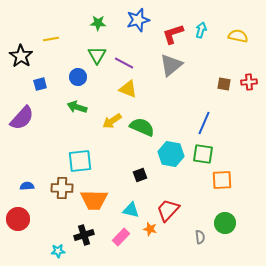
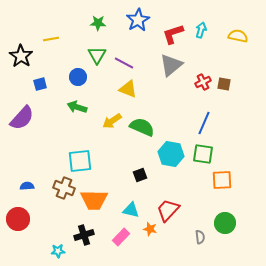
blue star: rotated 15 degrees counterclockwise
red cross: moved 46 px left; rotated 21 degrees counterclockwise
brown cross: moved 2 px right; rotated 20 degrees clockwise
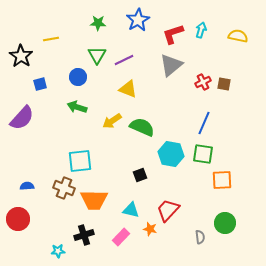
purple line: moved 3 px up; rotated 54 degrees counterclockwise
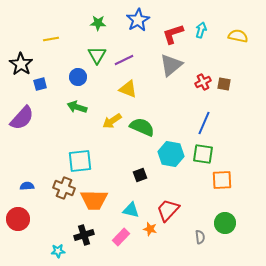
black star: moved 8 px down
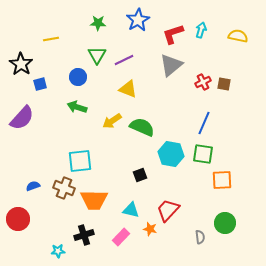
blue semicircle: moved 6 px right; rotated 16 degrees counterclockwise
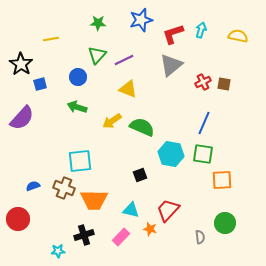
blue star: moved 3 px right; rotated 15 degrees clockwise
green triangle: rotated 12 degrees clockwise
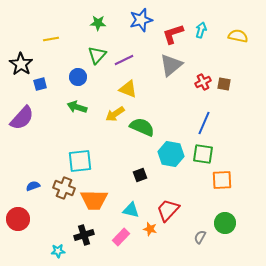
yellow arrow: moved 3 px right, 7 px up
gray semicircle: rotated 144 degrees counterclockwise
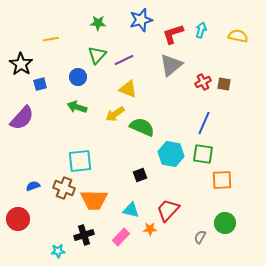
orange star: rotated 16 degrees counterclockwise
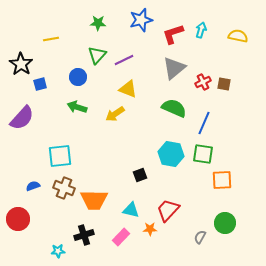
gray triangle: moved 3 px right, 3 px down
green semicircle: moved 32 px right, 19 px up
cyan square: moved 20 px left, 5 px up
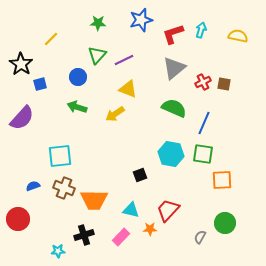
yellow line: rotated 35 degrees counterclockwise
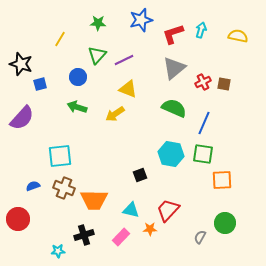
yellow line: moved 9 px right; rotated 14 degrees counterclockwise
black star: rotated 15 degrees counterclockwise
